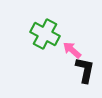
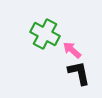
black L-shape: moved 6 px left, 3 px down; rotated 24 degrees counterclockwise
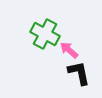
pink arrow: moved 3 px left
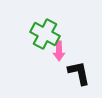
pink arrow: moved 10 px left, 1 px down; rotated 132 degrees counterclockwise
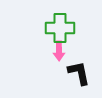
green cross: moved 15 px right, 6 px up; rotated 28 degrees counterclockwise
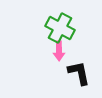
green cross: rotated 28 degrees clockwise
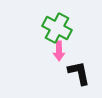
green cross: moved 3 px left
